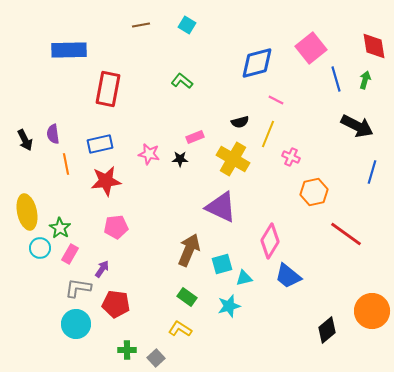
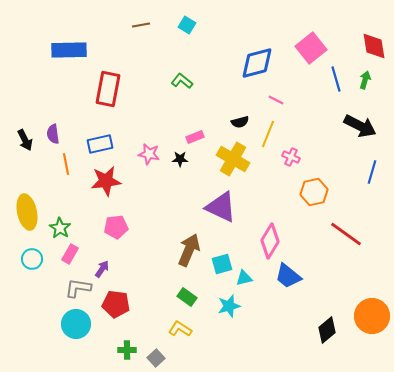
black arrow at (357, 126): moved 3 px right
cyan circle at (40, 248): moved 8 px left, 11 px down
orange circle at (372, 311): moved 5 px down
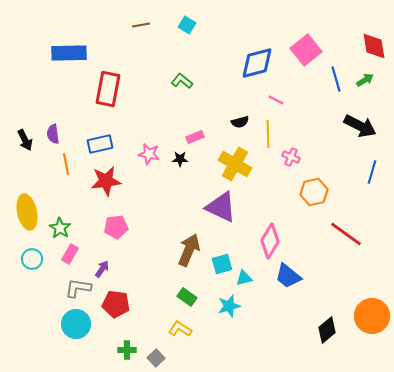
pink square at (311, 48): moved 5 px left, 2 px down
blue rectangle at (69, 50): moved 3 px down
green arrow at (365, 80): rotated 42 degrees clockwise
yellow line at (268, 134): rotated 24 degrees counterclockwise
yellow cross at (233, 159): moved 2 px right, 5 px down
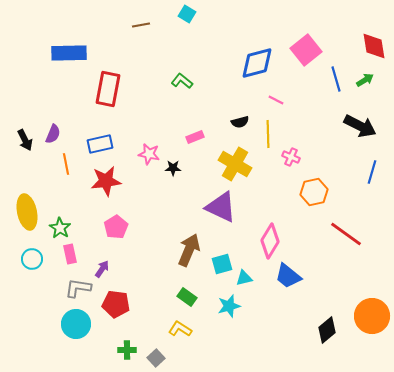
cyan square at (187, 25): moved 11 px up
purple semicircle at (53, 134): rotated 150 degrees counterclockwise
black star at (180, 159): moved 7 px left, 9 px down
pink pentagon at (116, 227): rotated 25 degrees counterclockwise
pink rectangle at (70, 254): rotated 42 degrees counterclockwise
